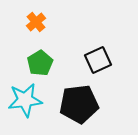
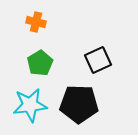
orange cross: rotated 36 degrees counterclockwise
cyan star: moved 5 px right, 5 px down
black pentagon: rotated 9 degrees clockwise
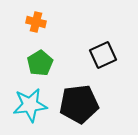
black square: moved 5 px right, 5 px up
black pentagon: rotated 9 degrees counterclockwise
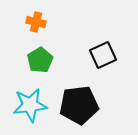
green pentagon: moved 3 px up
black pentagon: moved 1 px down
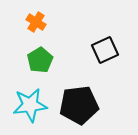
orange cross: rotated 18 degrees clockwise
black square: moved 2 px right, 5 px up
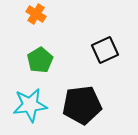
orange cross: moved 8 px up
black pentagon: moved 3 px right
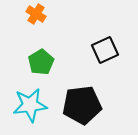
green pentagon: moved 1 px right, 2 px down
